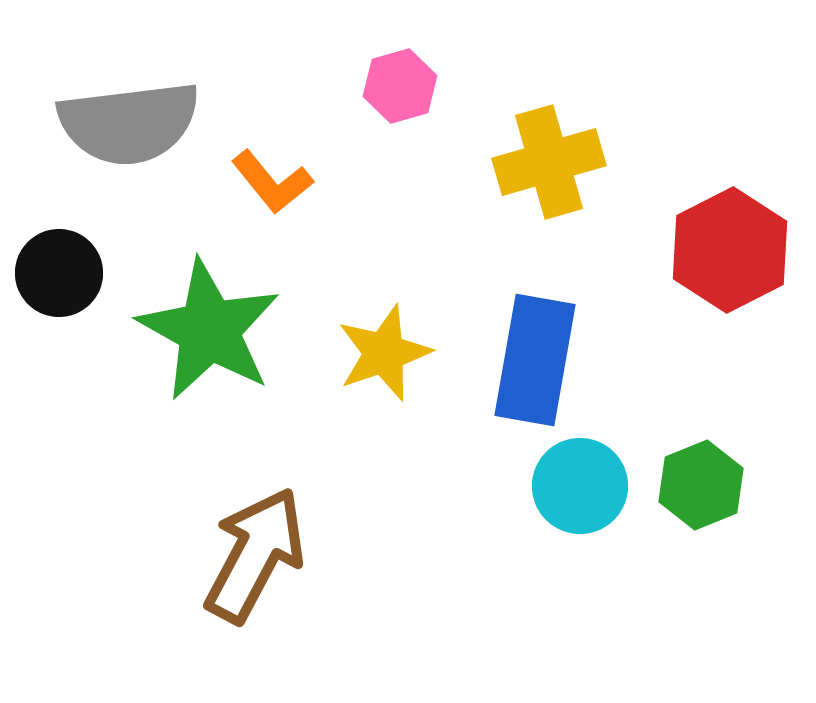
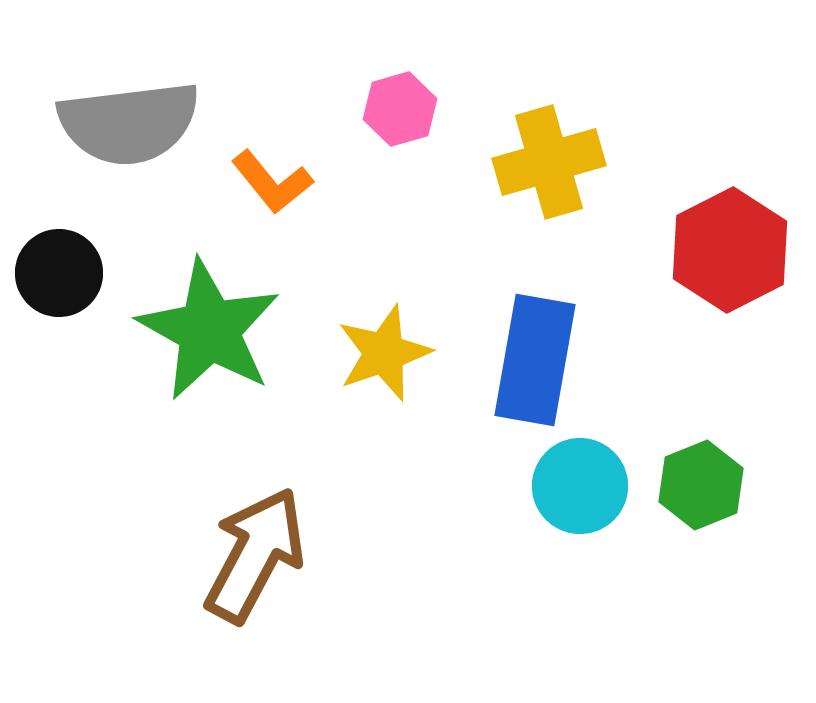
pink hexagon: moved 23 px down
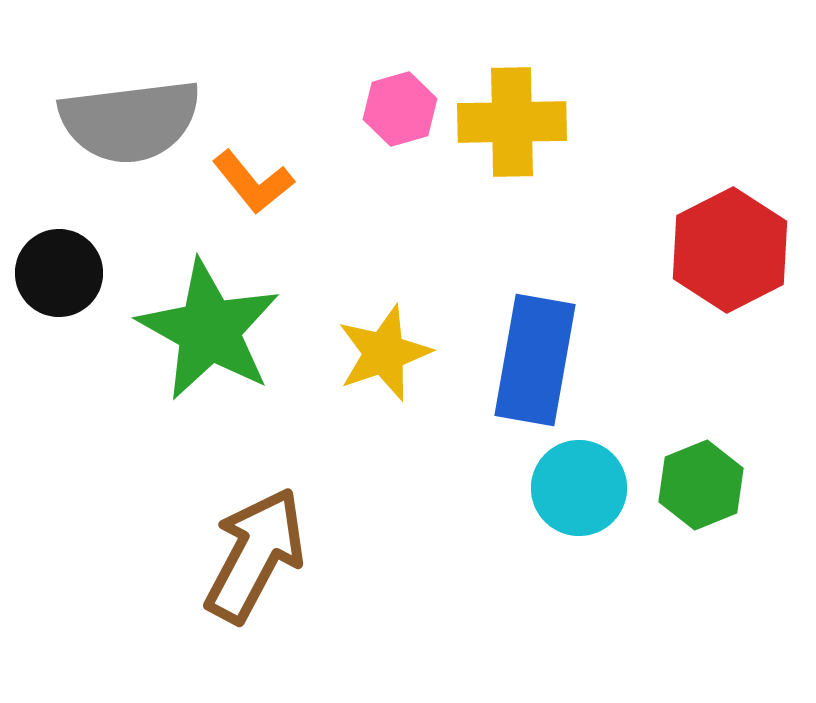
gray semicircle: moved 1 px right, 2 px up
yellow cross: moved 37 px left, 40 px up; rotated 15 degrees clockwise
orange L-shape: moved 19 px left
cyan circle: moved 1 px left, 2 px down
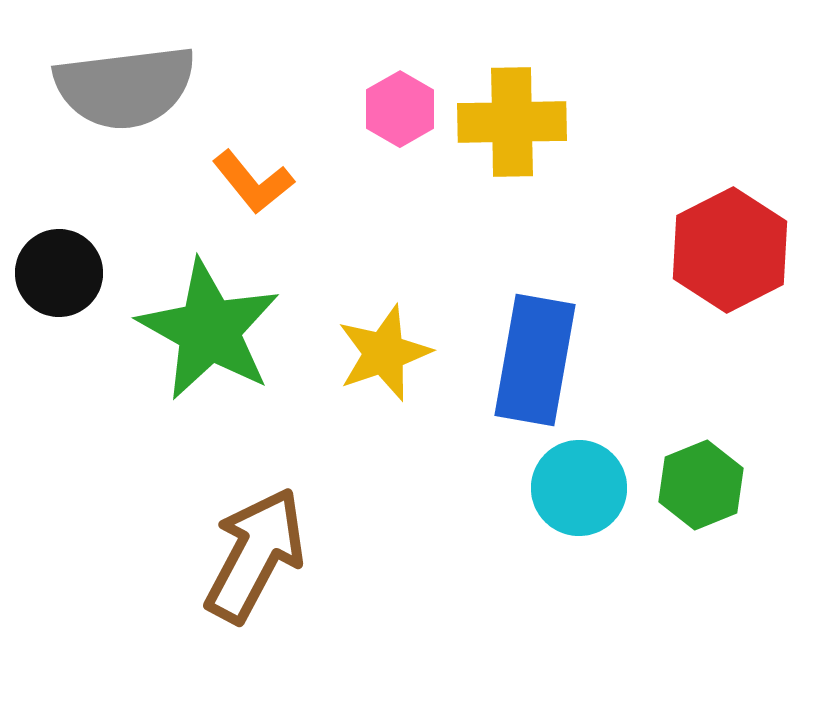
pink hexagon: rotated 14 degrees counterclockwise
gray semicircle: moved 5 px left, 34 px up
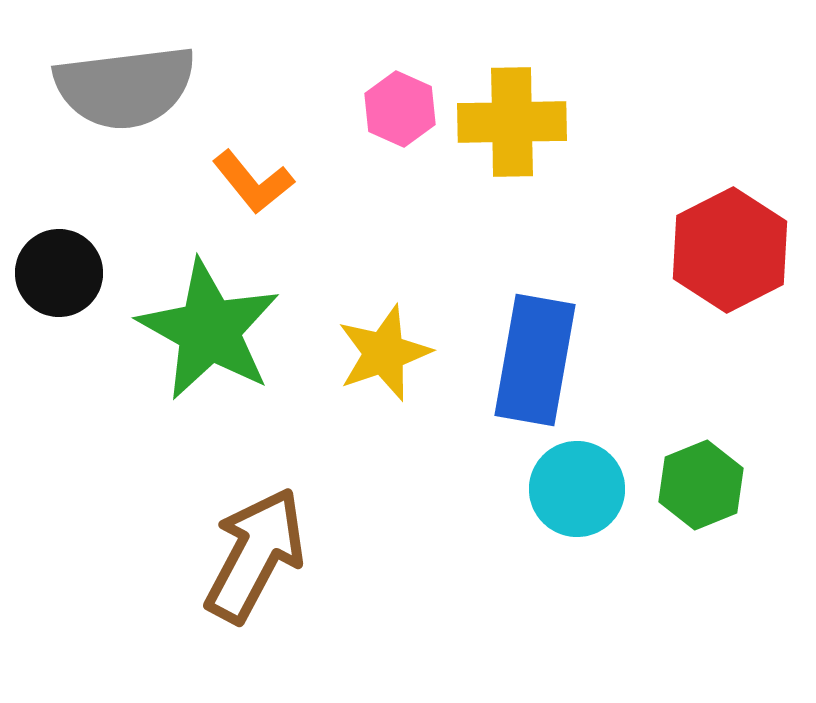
pink hexagon: rotated 6 degrees counterclockwise
cyan circle: moved 2 px left, 1 px down
